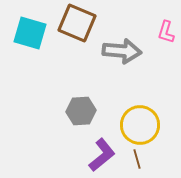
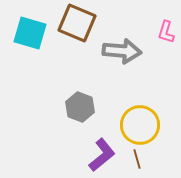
gray hexagon: moved 1 px left, 4 px up; rotated 24 degrees clockwise
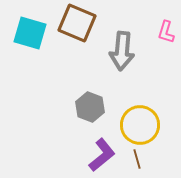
gray arrow: rotated 90 degrees clockwise
gray hexagon: moved 10 px right
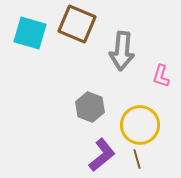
brown square: moved 1 px down
pink L-shape: moved 5 px left, 44 px down
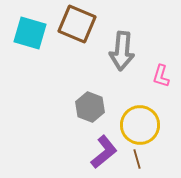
purple L-shape: moved 2 px right, 3 px up
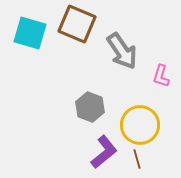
gray arrow: rotated 39 degrees counterclockwise
